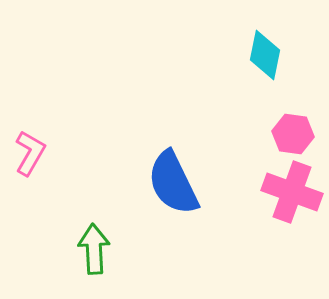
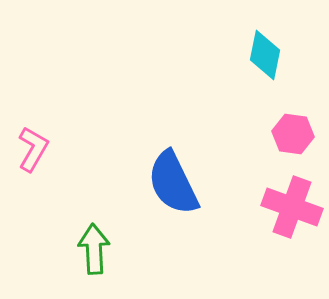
pink L-shape: moved 3 px right, 4 px up
pink cross: moved 15 px down
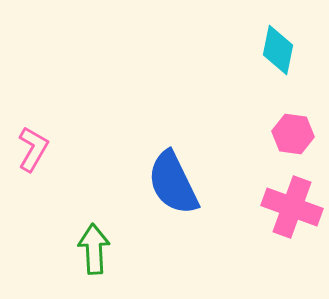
cyan diamond: moved 13 px right, 5 px up
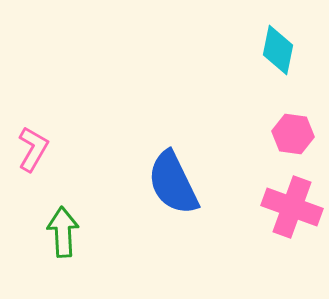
green arrow: moved 31 px left, 17 px up
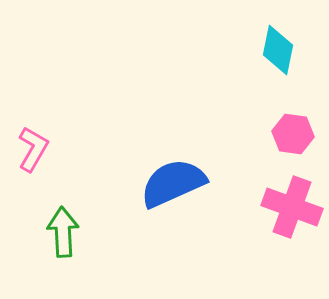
blue semicircle: rotated 92 degrees clockwise
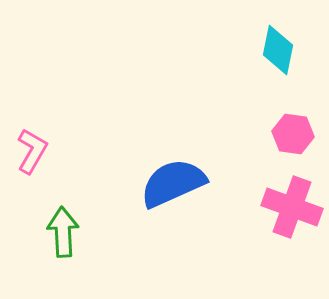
pink L-shape: moved 1 px left, 2 px down
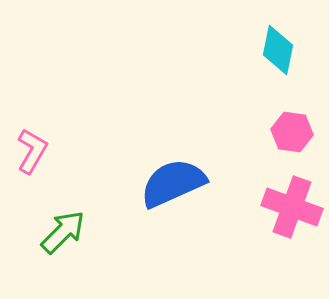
pink hexagon: moved 1 px left, 2 px up
green arrow: rotated 48 degrees clockwise
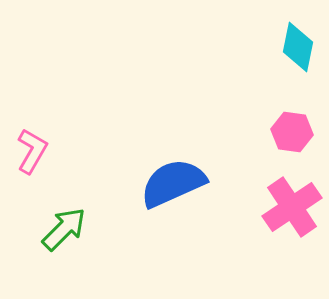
cyan diamond: moved 20 px right, 3 px up
pink cross: rotated 36 degrees clockwise
green arrow: moved 1 px right, 3 px up
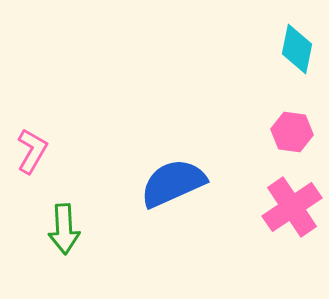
cyan diamond: moved 1 px left, 2 px down
green arrow: rotated 132 degrees clockwise
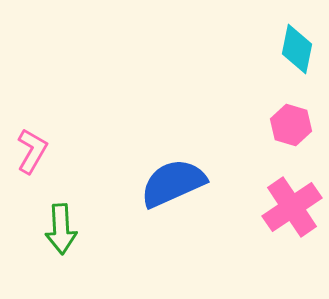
pink hexagon: moved 1 px left, 7 px up; rotated 9 degrees clockwise
green arrow: moved 3 px left
